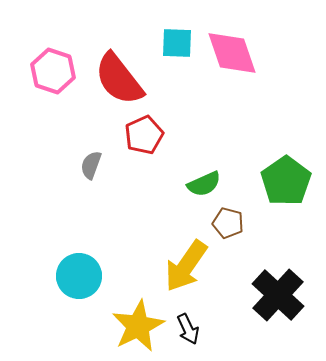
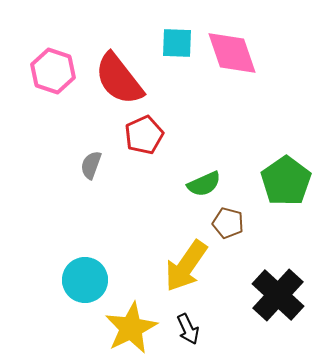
cyan circle: moved 6 px right, 4 px down
yellow star: moved 7 px left, 2 px down
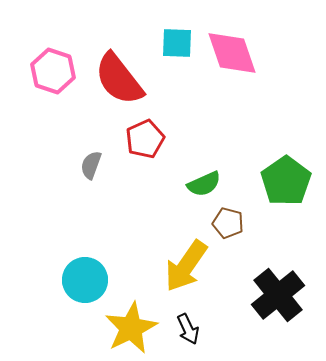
red pentagon: moved 1 px right, 4 px down
black cross: rotated 8 degrees clockwise
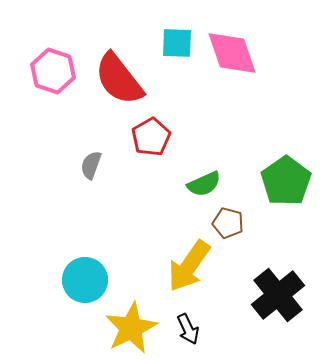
red pentagon: moved 6 px right, 2 px up; rotated 6 degrees counterclockwise
yellow arrow: moved 3 px right
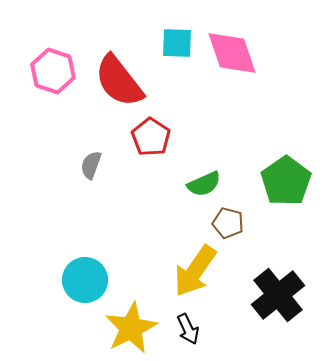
red semicircle: moved 2 px down
red pentagon: rotated 9 degrees counterclockwise
yellow arrow: moved 6 px right, 5 px down
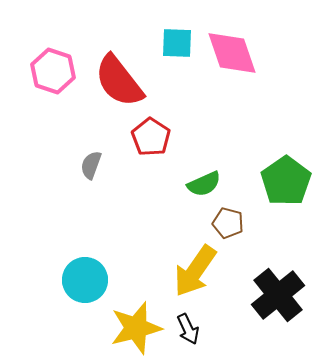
yellow star: moved 5 px right; rotated 12 degrees clockwise
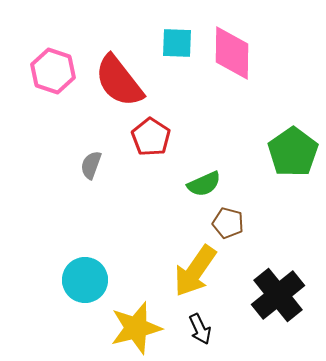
pink diamond: rotated 20 degrees clockwise
green pentagon: moved 7 px right, 29 px up
black arrow: moved 12 px right
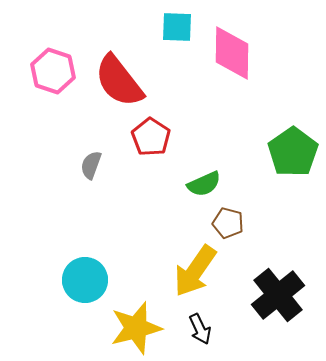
cyan square: moved 16 px up
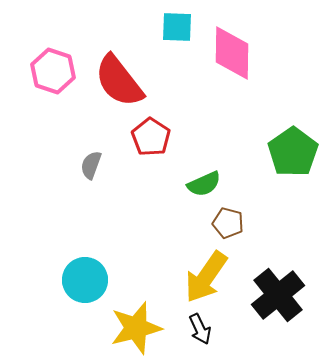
yellow arrow: moved 11 px right, 6 px down
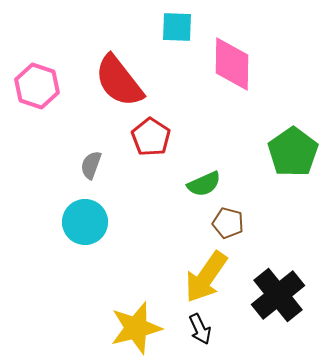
pink diamond: moved 11 px down
pink hexagon: moved 16 px left, 15 px down
cyan circle: moved 58 px up
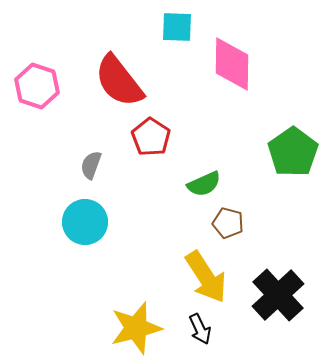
yellow arrow: rotated 68 degrees counterclockwise
black cross: rotated 4 degrees counterclockwise
